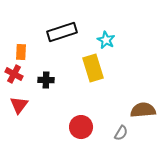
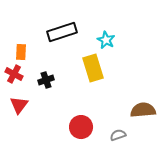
black cross: rotated 21 degrees counterclockwise
gray semicircle: moved 3 px left, 2 px down; rotated 140 degrees counterclockwise
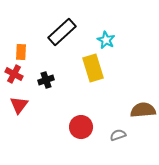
black rectangle: rotated 24 degrees counterclockwise
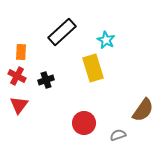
red cross: moved 3 px right, 2 px down
brown semicircle: rotated 130 degrees clockwise
red circle: moved 3 px right, 4 px up
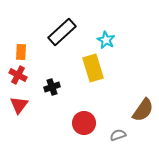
red cross: moved 1 px right, 1 px up
black cross: moved 6 px right, 7 px down
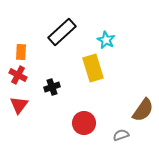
gray semicircle: moved 3 px right
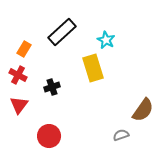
orange rectangle: moved 3 px right, 3 px up; rotated 28 degrees clockwise
red circle: moved 35 px left, 13 px down
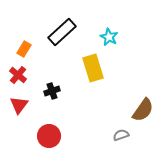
cyan star: moved 3 px right, 3 px up
red cross: rotated 12 degrees clockwise
black cross: moved 4 px down
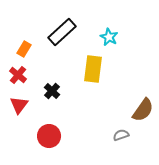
yellow rectangle: moved 1 px down; rotated 24 degrees clockwise
black cross: rotated 28 degrees counterclockwise
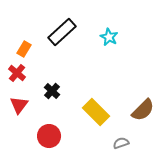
yellow rectangle: moved 3 px right, 43 px down; rotated 52 degrees counterclockwise
red cross: moved 1 px left, 2 px up
brown semicircle: rotated 10 degrees clockwise
gray semicircle: moved 8 px down
